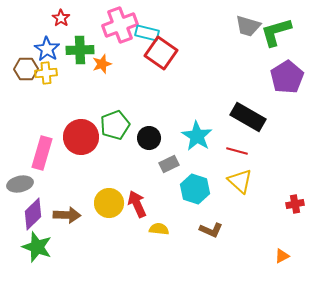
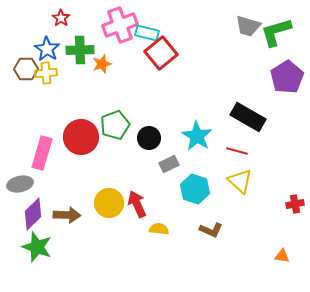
red square: rotated 16 degrees clockwise
orange triangle: rotated 35 degrees clockwise
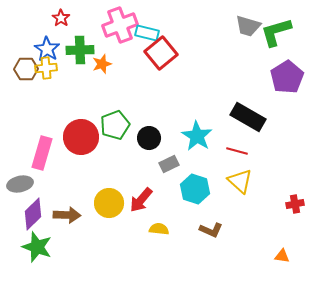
yellow cross: moved 5 px up
red arrow: moved 4 px right, 4 px up; rotated 116 degrees counterclockwise
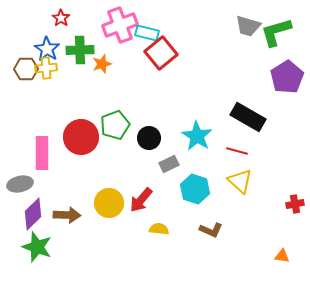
pink rectangle: rotated 16 degrees counterclockwise
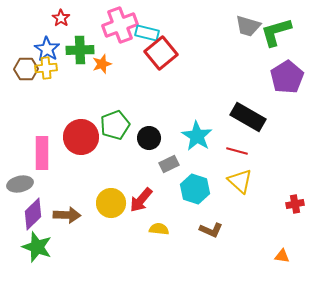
yellow circle: moved 2 px right
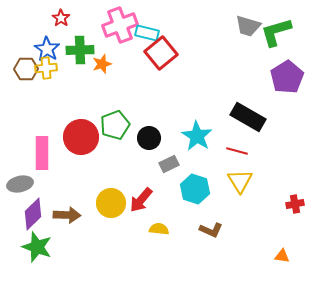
yellow triangle: rotated 16 degrees clockwise
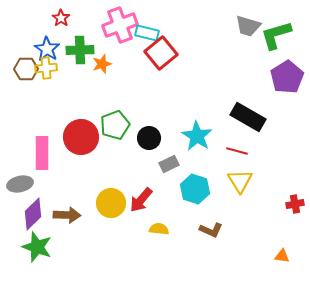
green L-shape: moved 3 px down
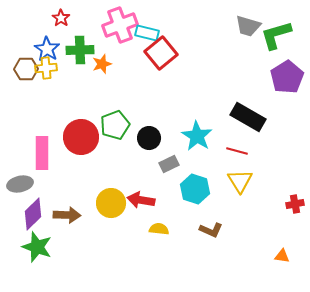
red arrow: rotated 60 degrees clockwise
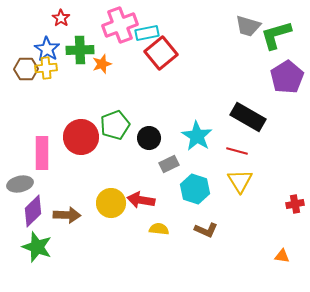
cyan rectangle: rotated 25 degrees counterclockwise
purple diamond: moved 3 px up
brown L-shape: moved 5 px left
